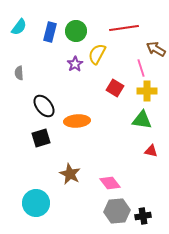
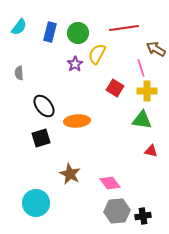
green circle: moved 2 px right, 2 px down
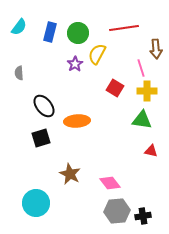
brown arrow: rotated 126 degrees counterclockwise
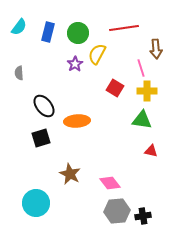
blue rectangle: moved 2 px left
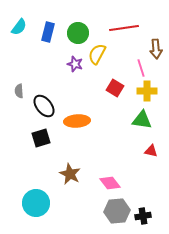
purple star: rotated 21 degrees counterclockwise
gray semicircle: moved 18 px down
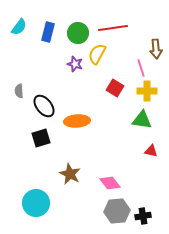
red line: moved 11 px left
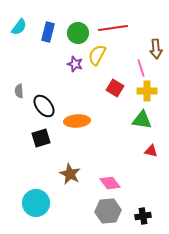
yellow semicircle: moved 1 px down
gray hexagon: moved 9 px left
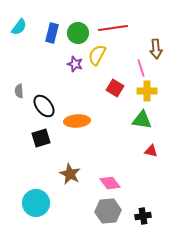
blue rectangle: moved 4 px right, 1 px down
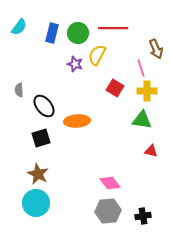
red line: rotated 8 degrees clockwise
brown arrow: rotated 18 degrees counterclockwise
gray semicircle: moved 1 px up
brown star: moved 32 px left
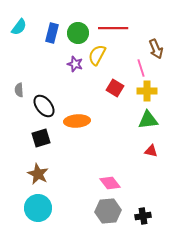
green triangle: moved 6 px right; rotated 15 degrees counterclockwise
cyan circle: moved 2 px right, 5 px down
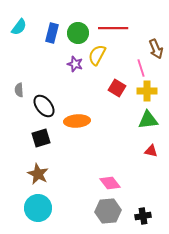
red square: moved 2 px right
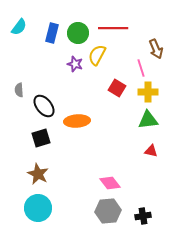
yellow cross: moved 1 px right, 1 px down
